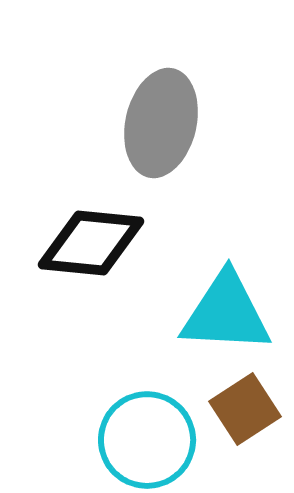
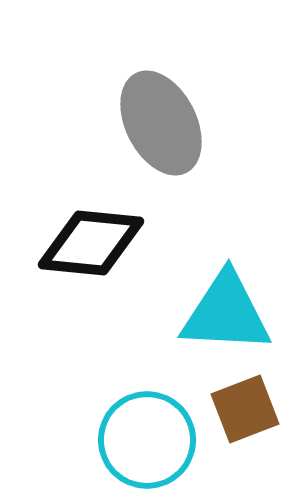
gray ellipse: rotated 40 degrees counterclockwise
brown square: rotated 12 degrees clockwise
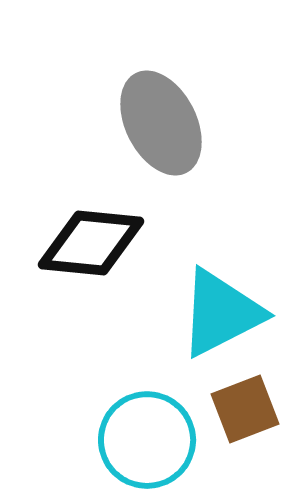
cyan triangle: moved 5 px left; rotated 30 degrees counterclockwise
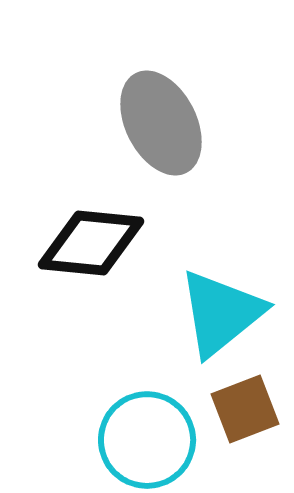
cyan triangle: rotated 12 degrees counterclockwise
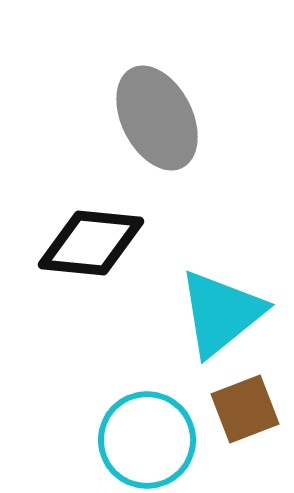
gray ellipse: moved 4 px left, 5 px up
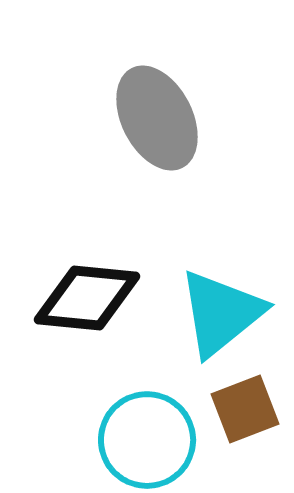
black diamond: moved 4 px left, 55 px down
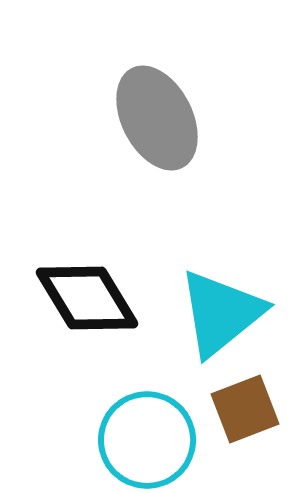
black diamond: rotated 53 degrees clockwise
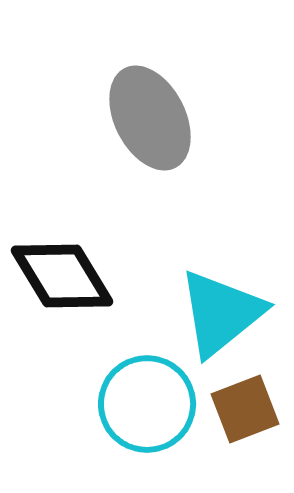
gray ellipse: moved 7 px left
black diamond: moved 25 px left, 22 px up
cyan circle: moved 36 px up
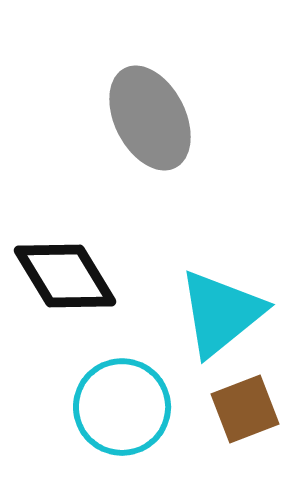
black diamond: moved 3 px right
cyan circle: moved 25 px left, 3 px down
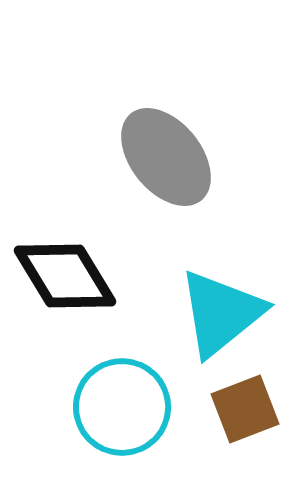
gray ellipse: moved 16 px right, 39 px down; rotated 12 degrees counterclockwise
